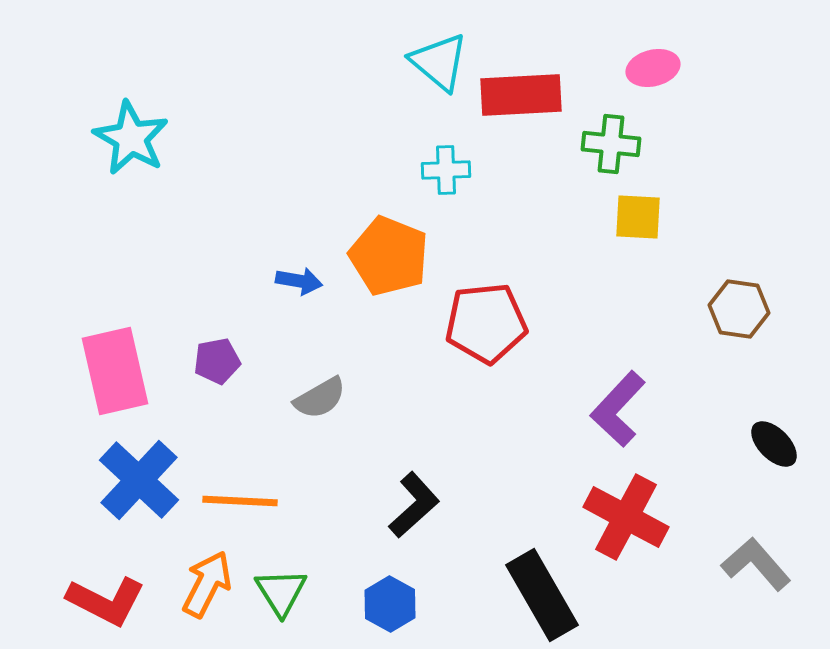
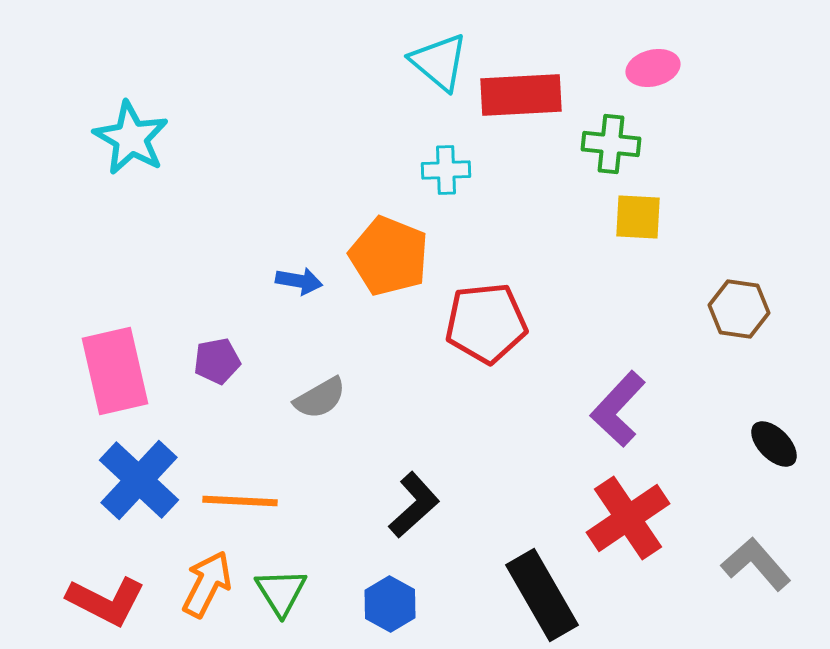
red cross: moved 2 px right, 1 px down; rotated 28 degrees clockwise
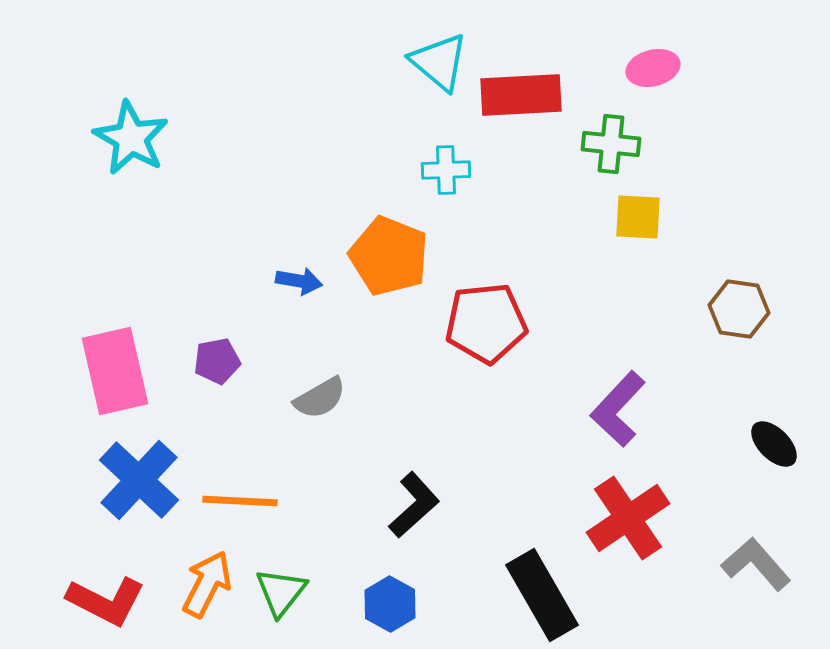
green triangle: rotated 10 degrees clockwise
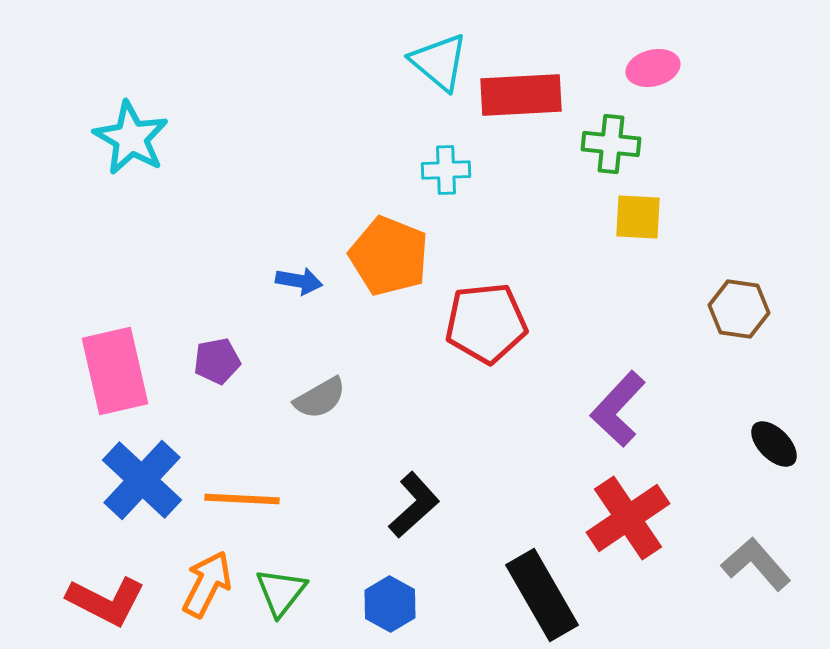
blue cross: moved 3 px right
orange line: moved 2 px right, 2 px up
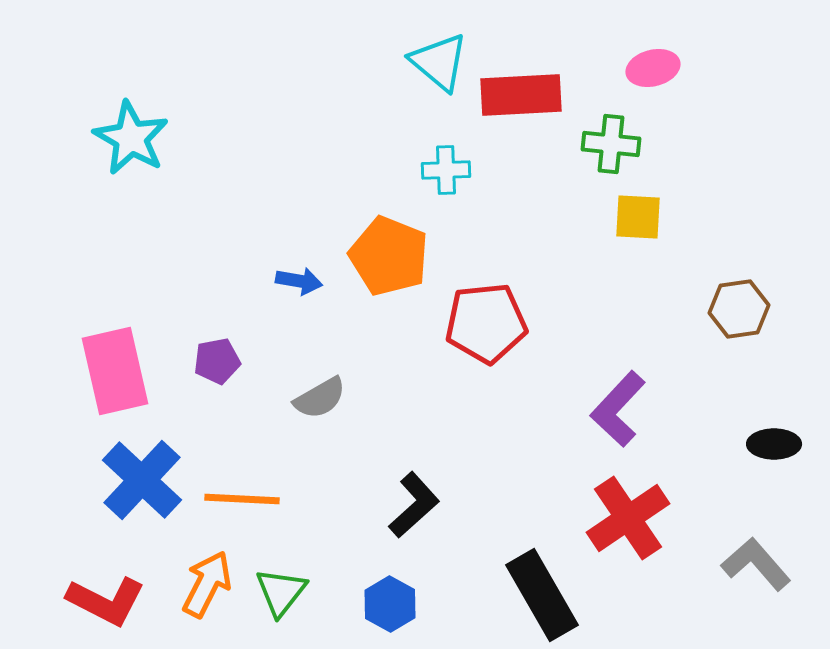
brown hexagon: rotated 16 degrees counterclockwise
black ellipse: rotated 45 degrees counterclockwise
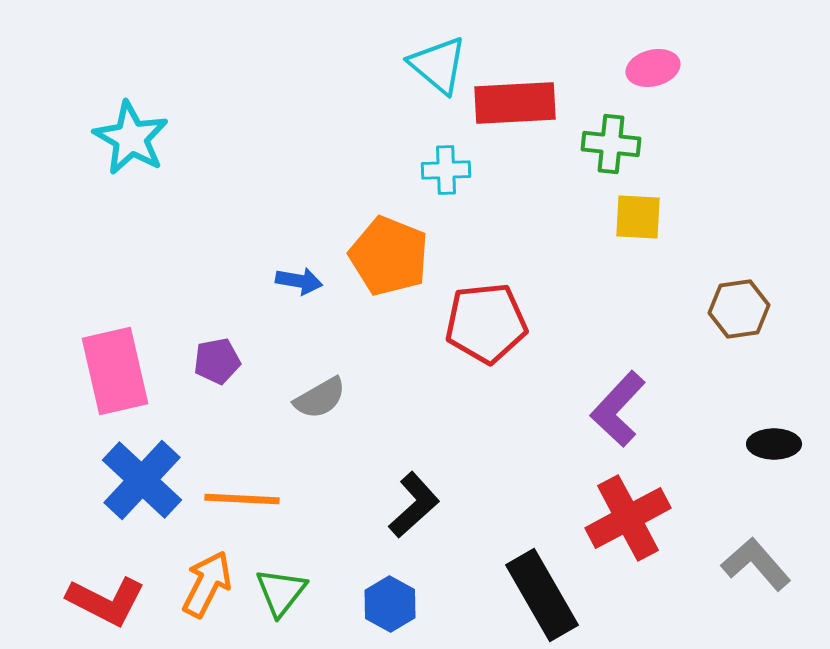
cyan triangle: moved 1 px left, 3 px down
red rectangle: moved 6 px left, 8 px down
red cross: rotated 6 degrees clockwise
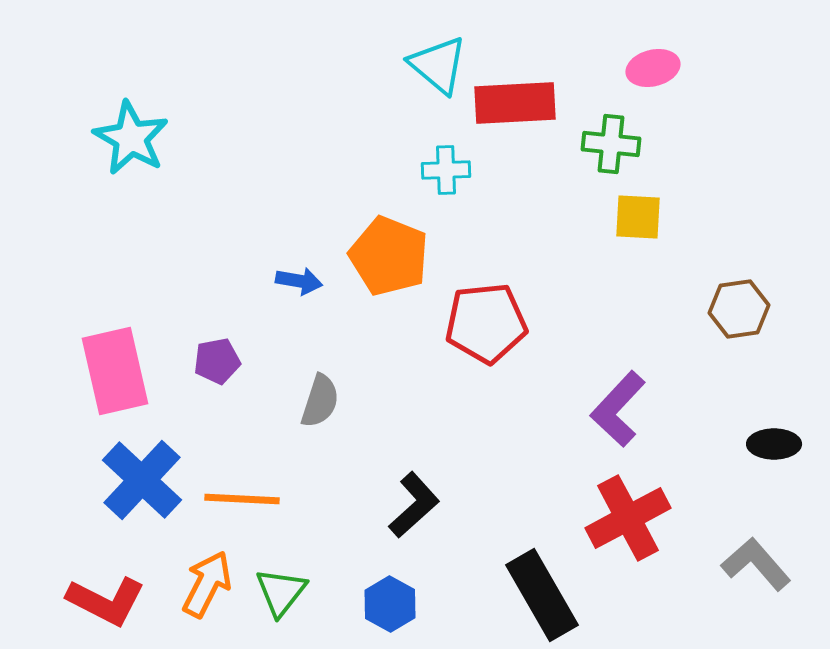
gray semicircle: moved 3 px down; rotated 42 degrees counterclockwise
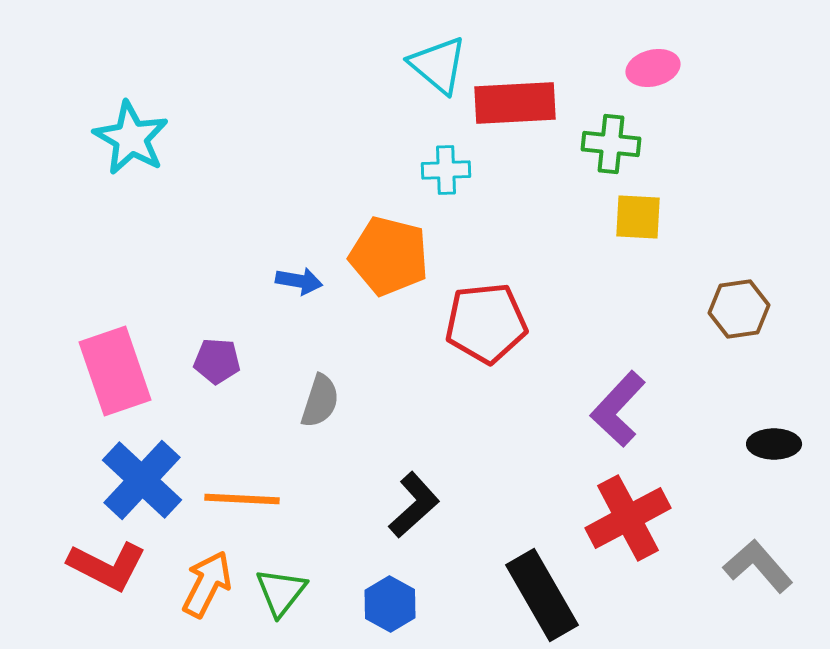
orange pentagon: rotated 8 degrees counterclockwise
purple pentagon: rotated 15 degrees clockwise
pink rectangle: rotated 6 degrees counterclockwise
gray L-shape: moved 2 px right, 2 px down
red L-shape: moved 1 px right, 35 px up
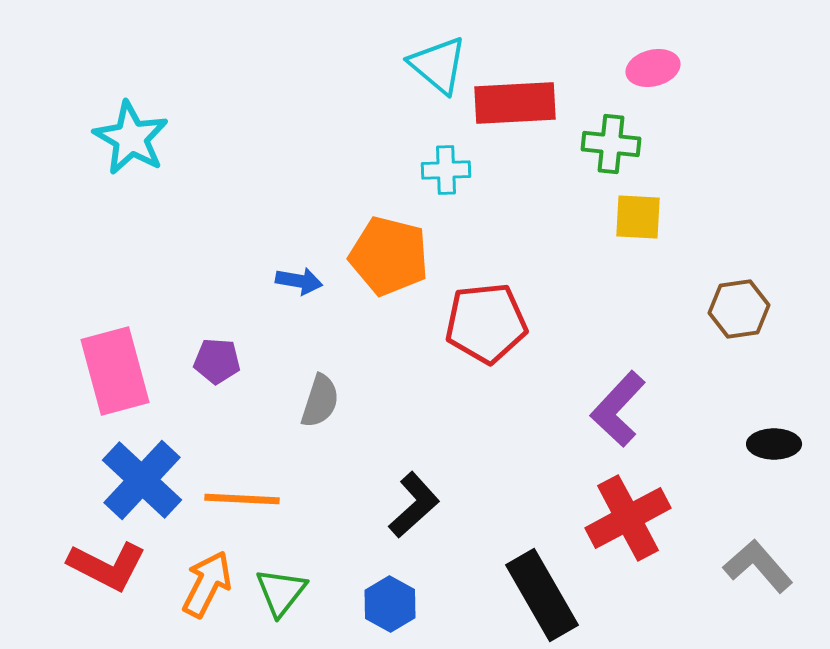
pink rectangle: rotated 4 degrees clockwise
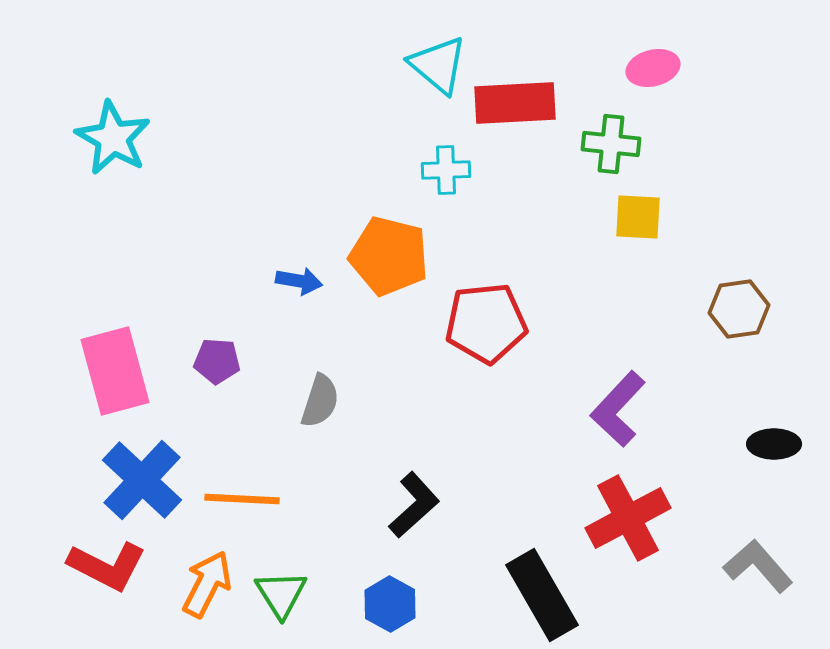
cyan star: moved 18 px left
green triangle: moved 2 px down; rotated 10 degrees counterclockwise
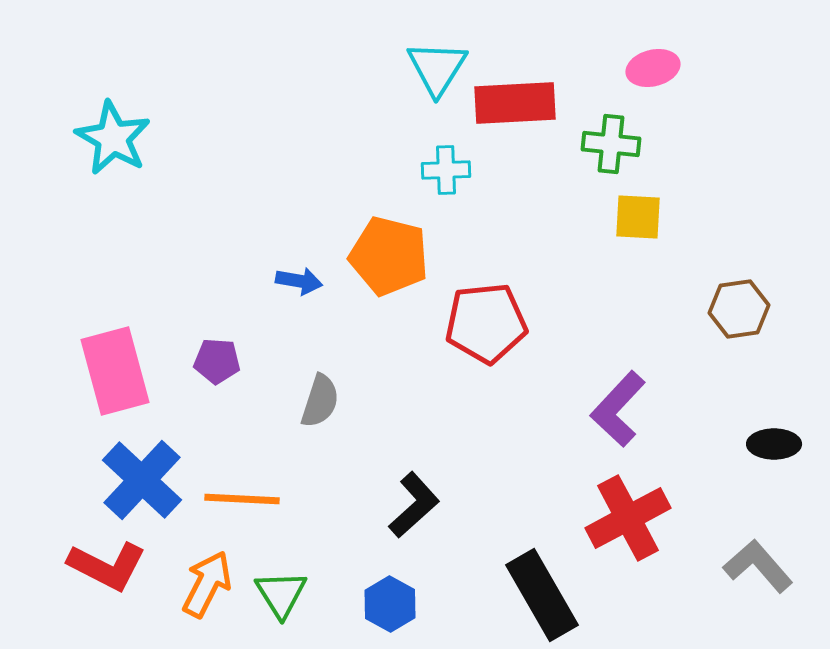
cyan triangle: moved 1 px left, 3 px down; rotated 22 degrees clockwise
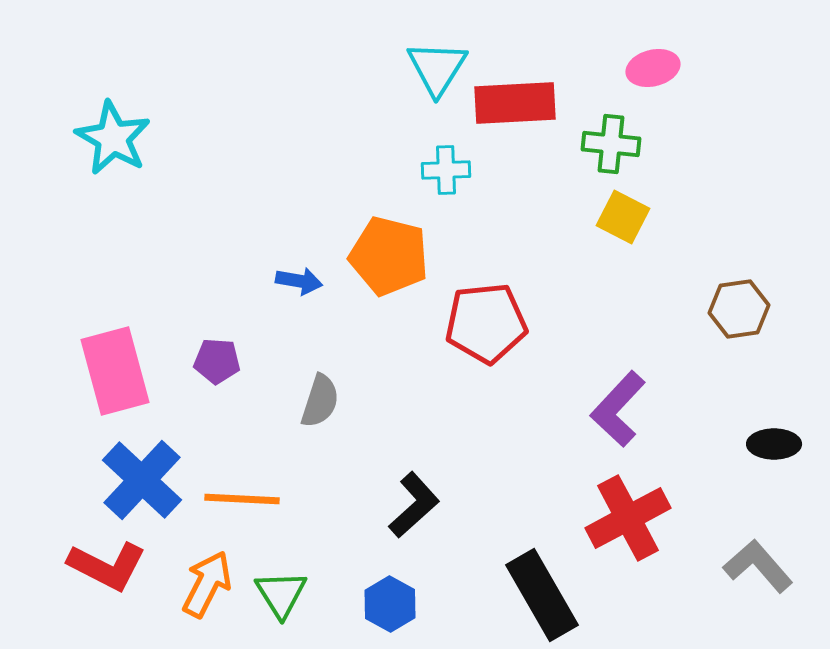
yellow square: moved 15 px left; rotated 24 degrees clockwise
